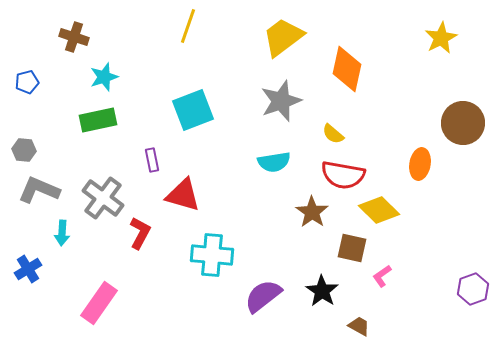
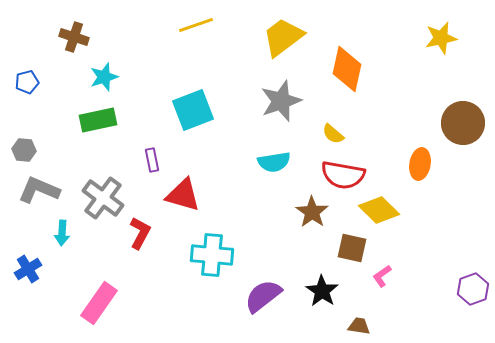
yellow line: moved 8 px right, 1 px up; rotated 52 degrees clockwise
yellow star: rotated 16 degrees clockwise
brown trapezoid: rotated 20 degrees counterclockwise
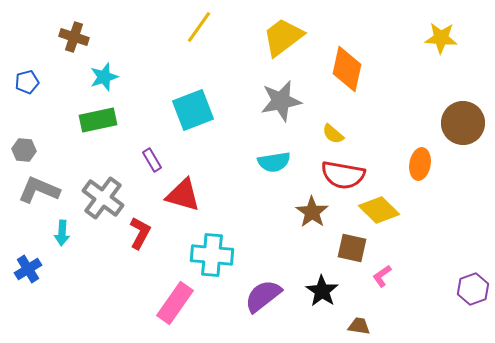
yellow line: moved 3 px right, 2 px down; rotated 36 degrees counterclockwise
yellow star: rotated 16 degrees clockwise
gray star: rotated 9 degrees clockwise
purple rectangle: rotated 20 degrees counterclockwise
pink rectangle: moved 76 px right
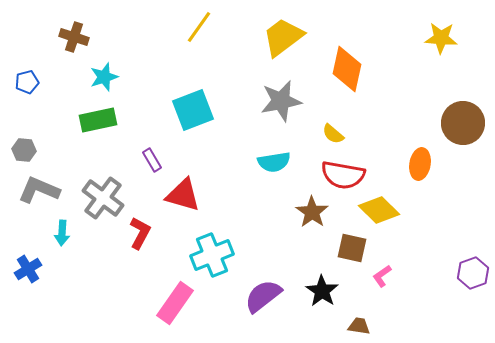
cyan cross: rotated 27 degrees counterclockwise
purple hexagon: moved 16 px up
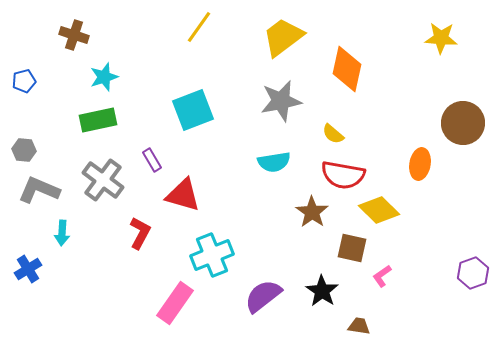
brown cross: moved 2 px up
blue pentagon: moved 3 px left, 1 px up
gray cross: moved 18 px up
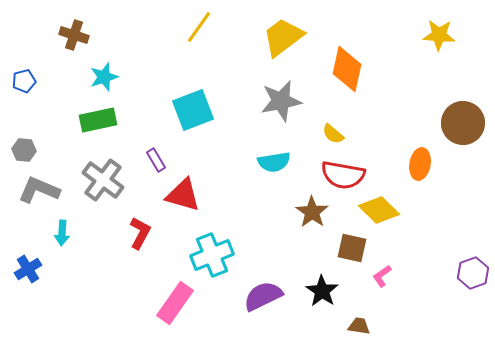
yellow star: moved 2 px left, 3 px up
purple rectangle: moved 4 px right
purple semicircle: rotated 12 degrees clockwise
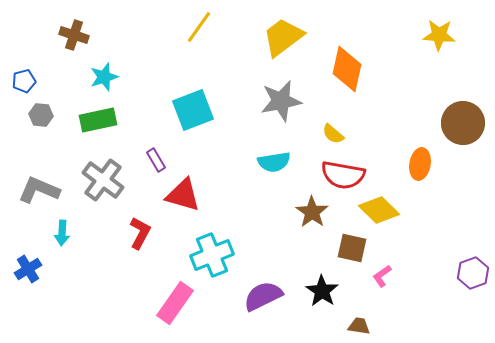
gray hexagon: moved 17 px right, 35 px up
